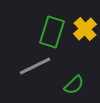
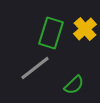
green rectangle: moved 1 px left, 1 px down
gray line: moved 2 px down; rotated 12 degrees counterclockwise
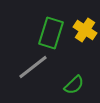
yellow cross: moved 1 px down; rotated 15 degrees counterclockwise
gray line: moved 2 px left, 1 px up
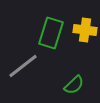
yellow cross: rotated 25 degrees counterclockwise
gray line: moved 10 px left, 1 px up
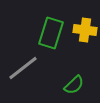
gray line: moved 2 px down
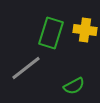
gray line: moved 3 px right
green semicircle: moved 1 px down; rotated 15 degrees clockwise
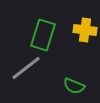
green rectangle: moved 8 px left, 2 px down
green semicircle: rotated 50 degrees clockwise
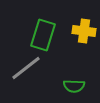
yellow cross: moved 1 px left, 1 px down
green semicircle: rotated 20 degrees counterclockwise
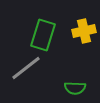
yellow cross: rotated 20 degrees counterclockwise
green semicircle: moved 1 px right, 2 px down
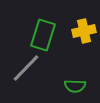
gray line: rotated 8 degrees counterclockwise
green semicircle: moved 2 px up
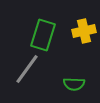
gray line: moved 1 px right, 1 px down; rotated 8 degrees counterclockwise
green semicircle: moved 1 px left, 2 px up
